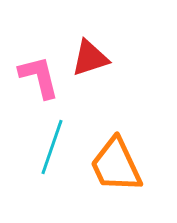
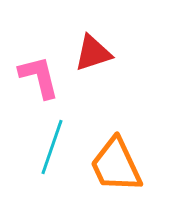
red triangle: moved 3 px right, 5 px up
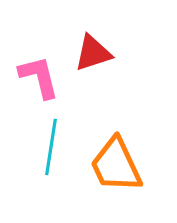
cyan line: moved 1 px left; rotated 10 degrees counterclockwise
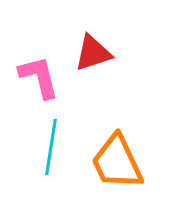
orange trapezoid: moved 1 px right, 3 px up
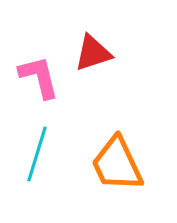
cyan line: moved 14 px left, 7 px down; rotated 8 degrees clockwise
orange trapezoid: moved 2 px down
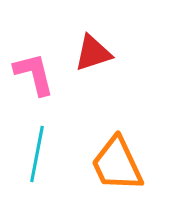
pink L-shape: moved 5 px left, 3 px up
cyan line: rotated 6 degrees counterclockwise
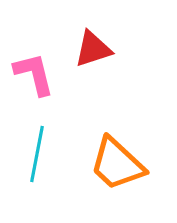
red triangle: moved 4 px up
orange trapezoid: rotated 22 degrees counterclockwise
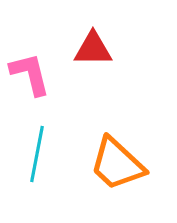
red triangle: rotated 18 degrees clockwise
pink L-shape: moved 4 px left
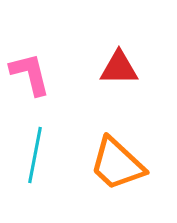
red triangle: moved 26 px right, 19 px down
cyan line: moved 2 px left, 1 px down
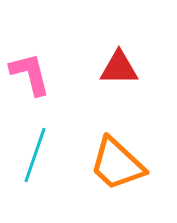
cyan line: rotated 8 degrees clockwise
